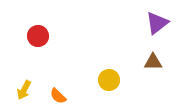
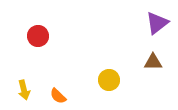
yellow arrow: rotated 42 degrees counterclockwise
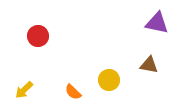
purple triangle: rotated 50 degrees clockwise
brown triangle: moved 4 px left, 3 px down; rotated 12 degrees clockwise
yellow arrow: rotated 60 degrees clockwise
orange semicircle: moved 15 px right, 4 px up
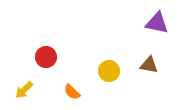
red circle: moved 8 px right, 21 px down
yellow circle: moved 9 px up
orange semicircle: moved 1 px left
